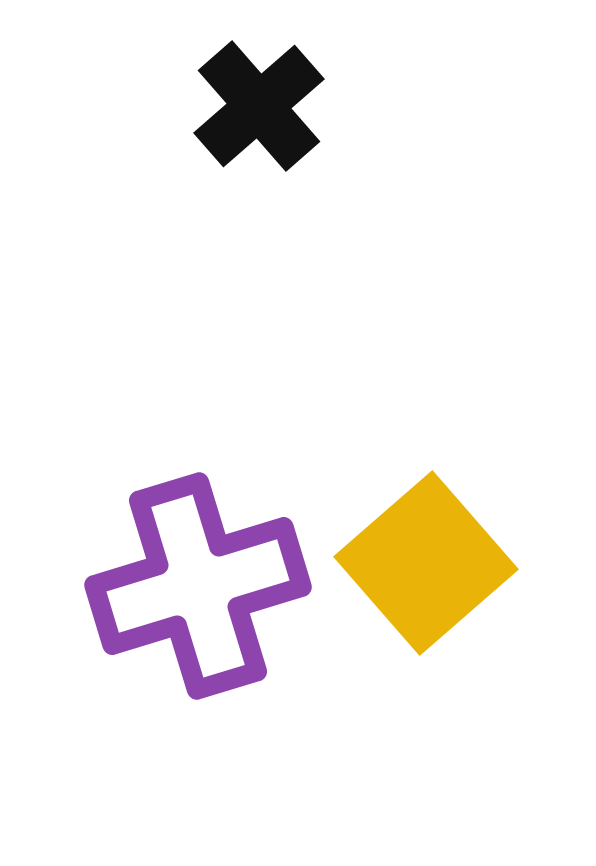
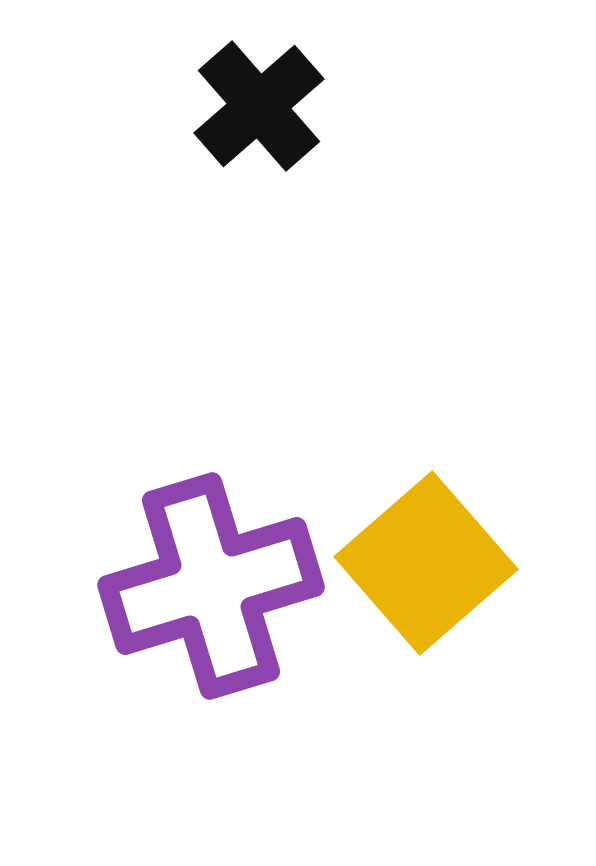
purple cross: moved 13 px right
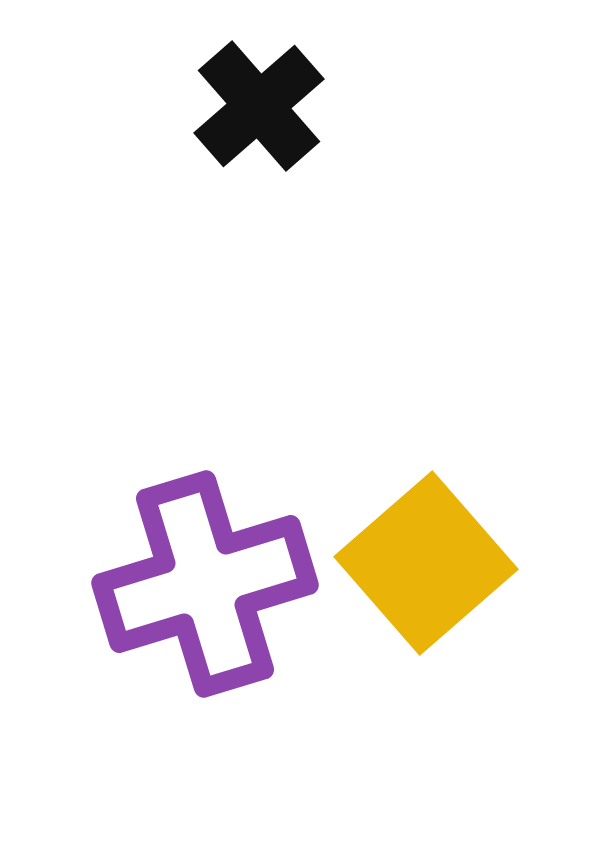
purple cross: moved 6 px left, 2 px up
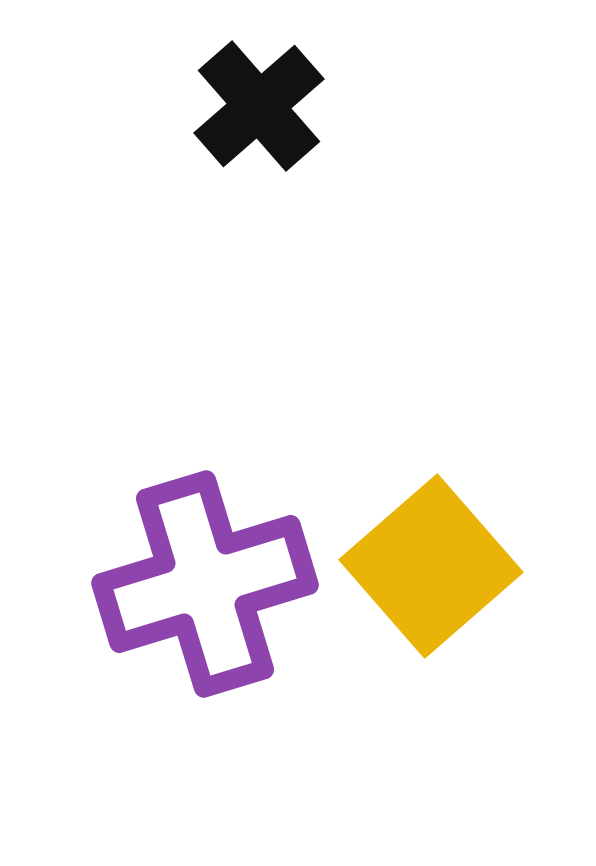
yellow square: moved 5 px right, 3 px down
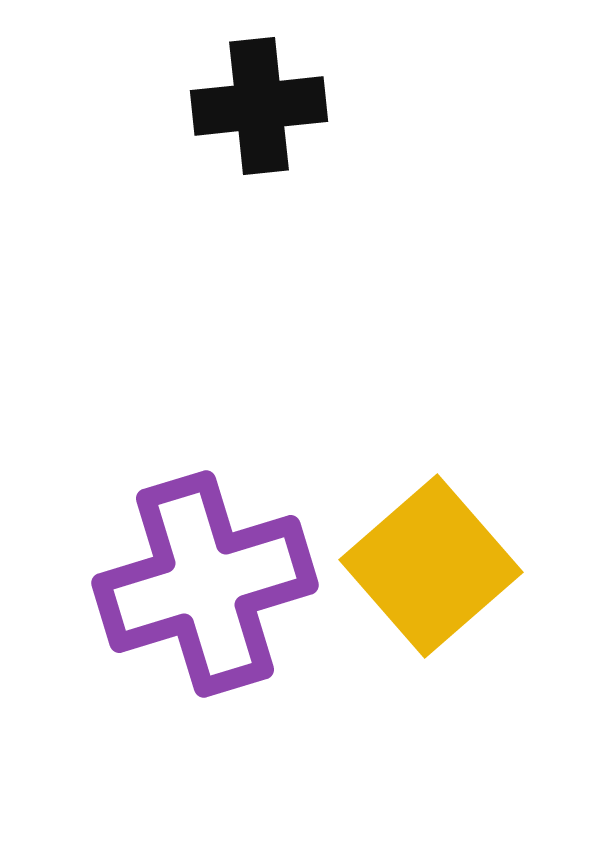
black cross: rotated 35 degrees clockwise
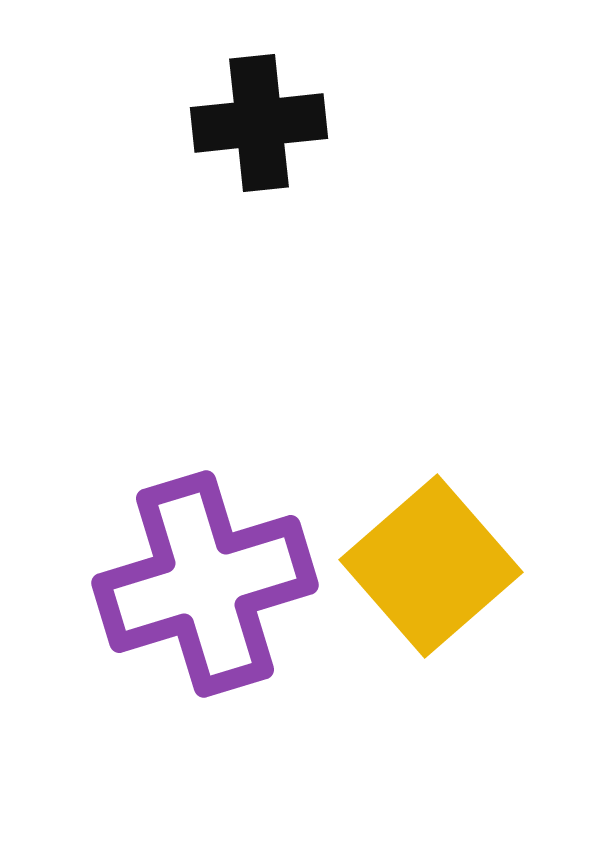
black cross: moved 17 px down
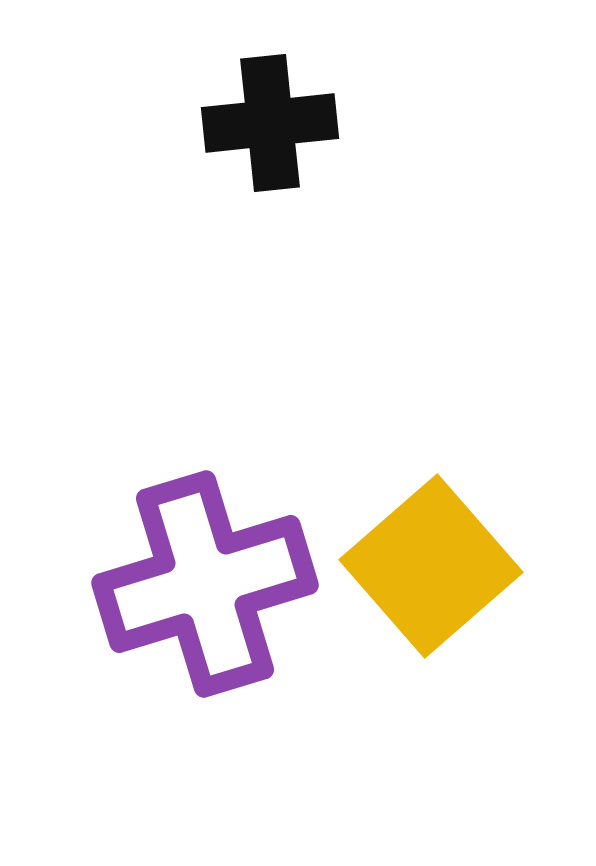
black cross: moved 11 px right
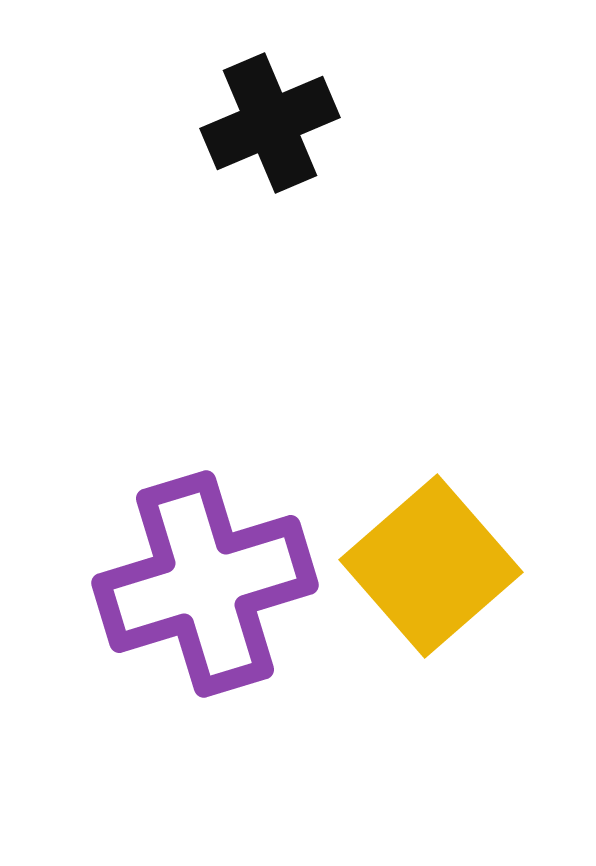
black cross: rotated 17 degrees counterclockwise
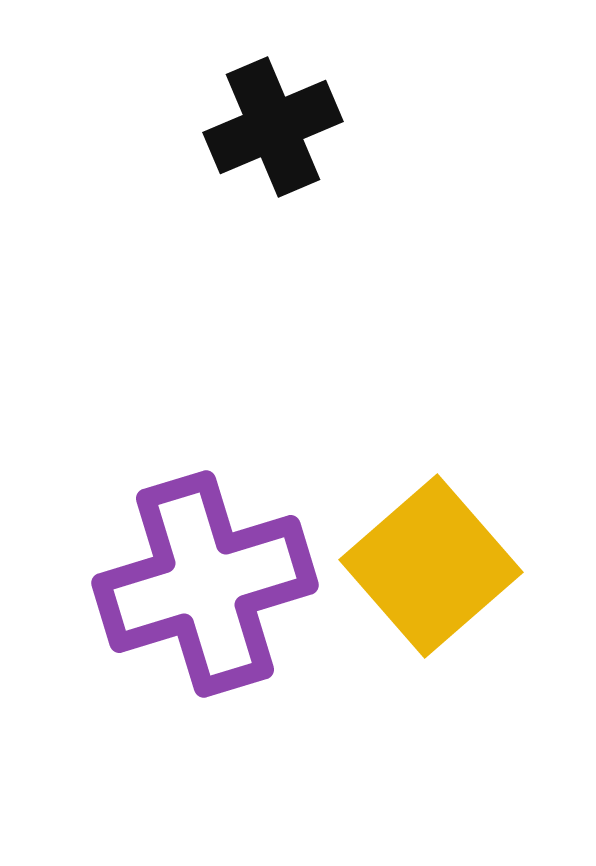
black cross: moved 3 px right, 4 px down
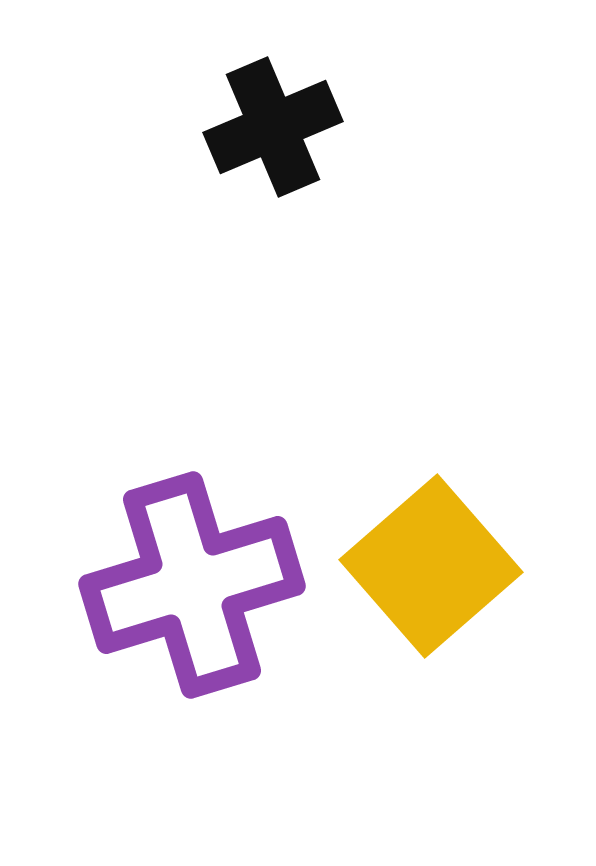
purple cross: moved 13 px left, 1 px down
